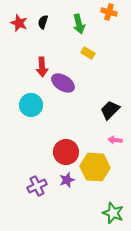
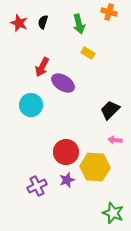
red arrow: rotated 30 degrees clockwise
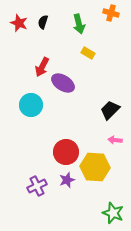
orange cross: moved 2 px right, 1 px down
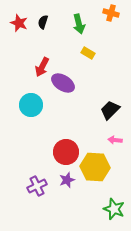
green star: moved 1 px right, 4 px up
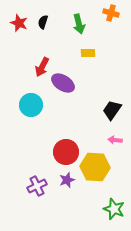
yellow rectangle: rotated 32 degrees counterclockwise
black trapezoid: moved 2 px right; rotated 10 degrees counterclockwise
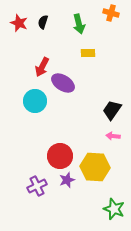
cyan circle: moved 4 px right, 4 px up
pink arrow: moved 2 px left, 4 px up
red circle: moved 6 px left, 4 px down
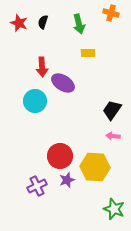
red arrow: rotated 30 degrees counterclockwise
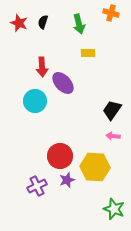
purple ellipse: rotated 15 degrees clockwise
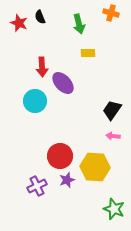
black semicircle: moved 3 px left, 5 px up; rotated 40 degrees counterclockwise
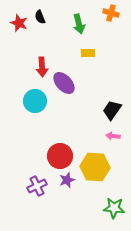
purple ellipse: moved 1 px right
green star: moved 1 px up; rotated 15 degrees counterclockwise
